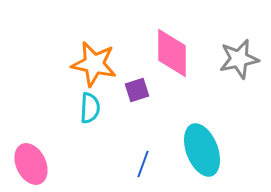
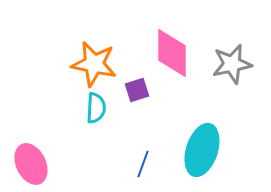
gray star: moved 7 px left, 5 px down
cyan semicircle: moved 6 px right
cyan ellipse: rotated 39 degrees clockwise
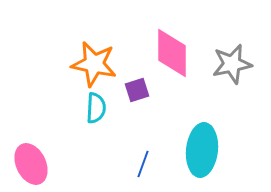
cyan ellipse: rotated 12 degrees counterclockwise
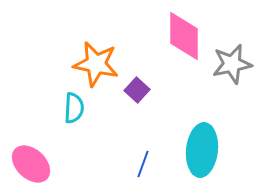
pink diamond: moved 12 px right, 17 px up
orange star: moved 2 px right
purple square: rotated 30 degrees counterclockwise
cyan semicircle: moved 22 px left
pink ellipse: rotated 21 degrees counterclockwise
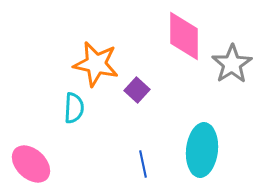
gray star: rotated 21 degrees counterclockwise
blue line: rotated 32 degrees counterclockwise
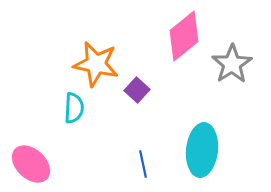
pink diamond: rotated 51 degrees clockwise
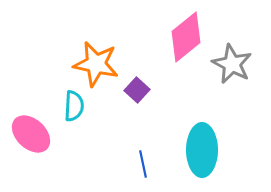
pink diamond: moved 2 px right, 1 px down
gray star: rotated 12 degrees counterclockwise
cyan semicircle: moved 2 px up
cyan ellipse: rotated 6 degrees counterclockwise
pink ellipse: moved 30 px up
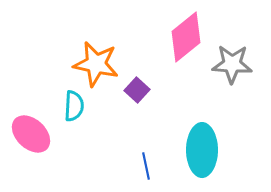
gray star: rotated 24 degrees counterclockwise
blue line: moved 3 px right, 2 px down
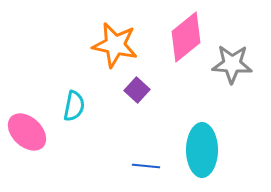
orange star: moved 19 px right, 19 px up
cyan semicircle: rotated 8 degrees clockwise
pink ellipse: moved 4 px left, 2 px up
blue line: rotated 72 degrees counterclockwise
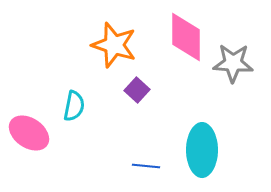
pink diamond: rotated 51 degrees counterclockwise
orange star: moved 1 px left; rotated 6 degrees clockwise
gray star: moved 1 px right, 1 px up
pink ellipse: moved 2 px right, 1 px down; rotated 9 degrees counterclockwise
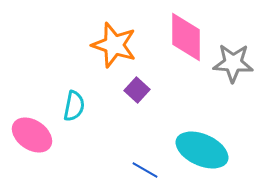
pink ellipse: moved 3 px right, 2 px down
cyan ellipse: rotated 66 degrees counterclockwise
blue line: moved 1 px left, 4 px down; rotated 24 degrees clockwise
